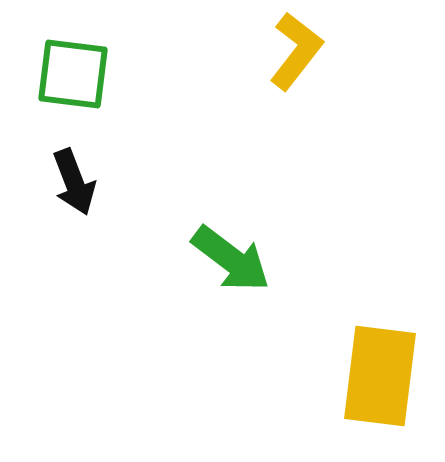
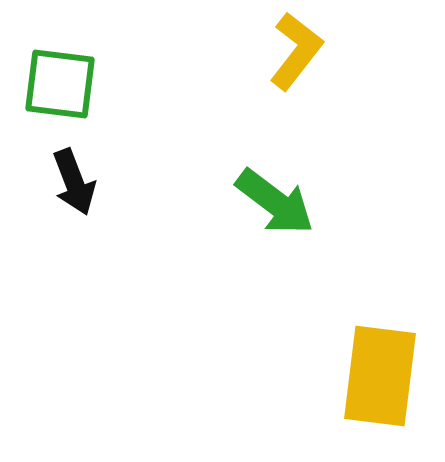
green square: moved 13 px left, 10 px down
green arrow: moved 44 px right, 57 px up
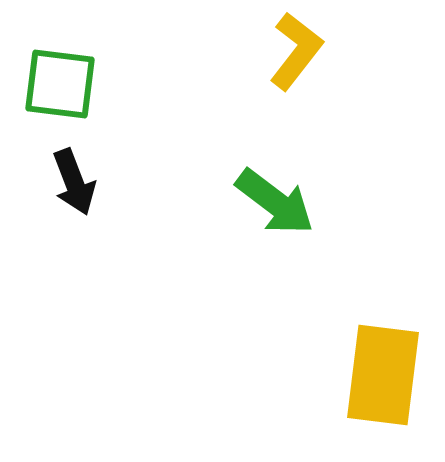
yellow rectangle: moved 3 px right, 1 px up
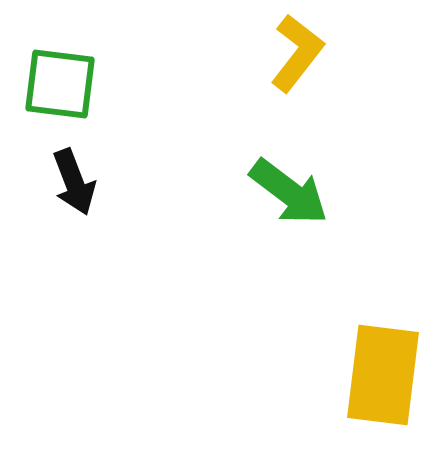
yellow L-shape: moved 1 px right, 2 px down
green arrow: moved 14 px right, 10 px up
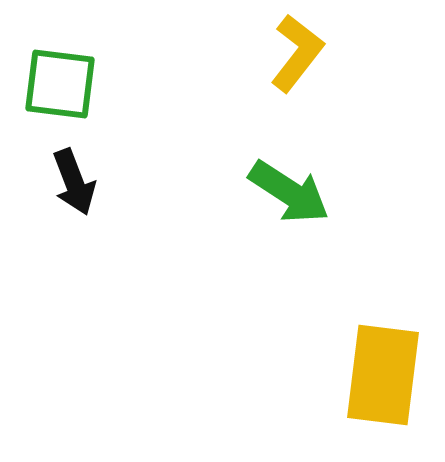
green arrow: rotated 4 degrees counterclockwise
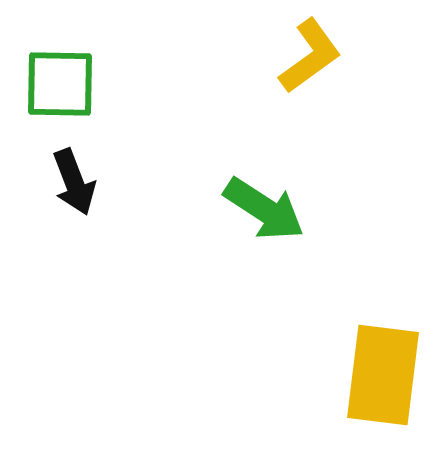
yellow L-shape: moved 13 px right, 3 px down; rotated 16 degrees clockwise
green square: rotated 6 degrees counterclockwise
green arrow: moved 25 px left, 17 px down
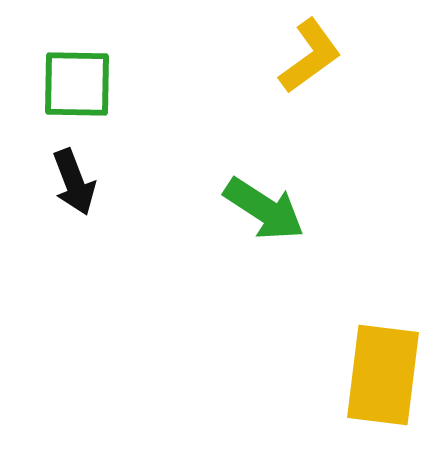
green square: moved 17 px right
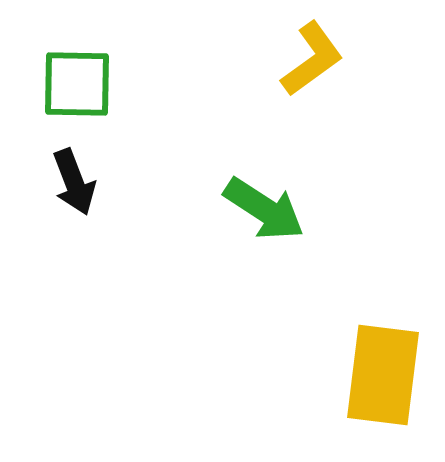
yellow L-shape: moved 2 px right, 3 px down
